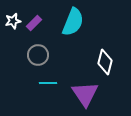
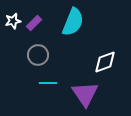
white diamond: rotated 55 degrees clockwise
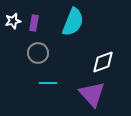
purple rectangle: rotated 35 degrees counterclockwise
gray circle: moved 2 px up
white diamond: moved 2 px left
purple triangle: moved 7 px right; rotated 8 degrees counterclockwise
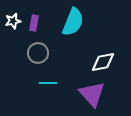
white diamond: rotated 10 degrees clockwise
